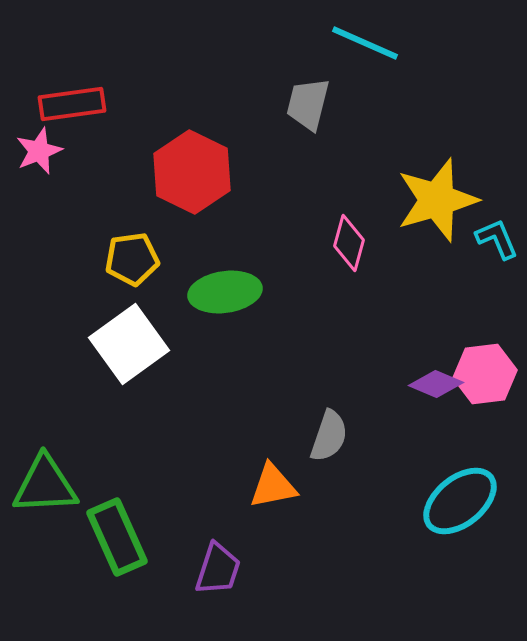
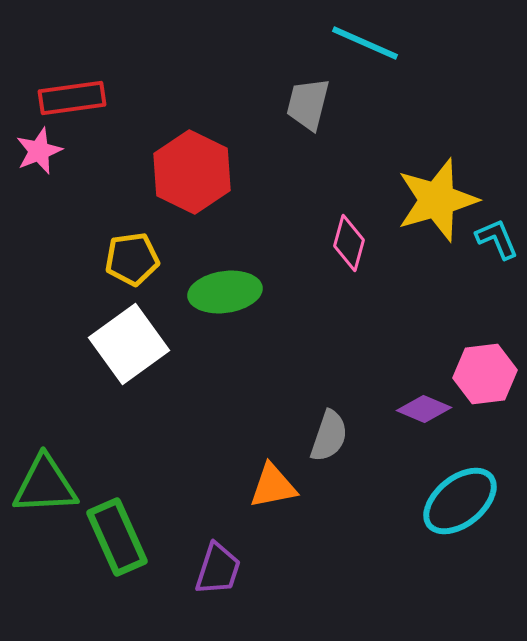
red rectangle: moved 6 px up
purple diamond: moved 12 px left, 25 px down
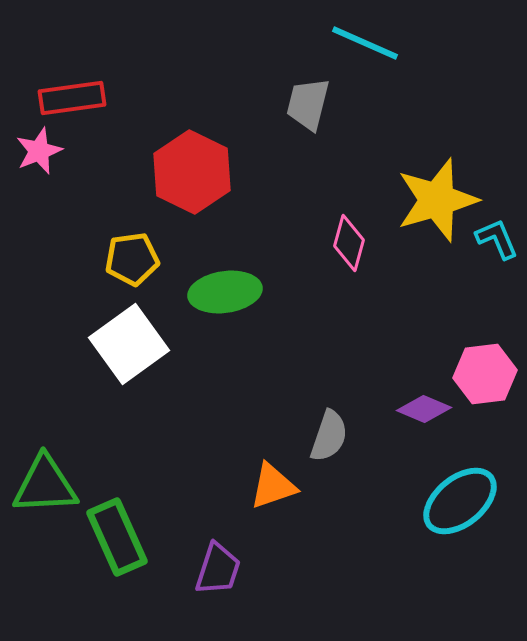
orange triangle: rotated 8 degrees counterclockwise
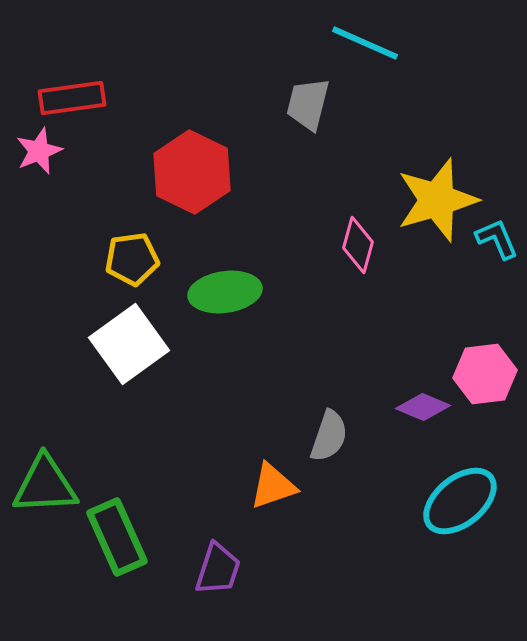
pink diamond: moved 9 px right, 2 px down
purple diamond: moved 1 px left, 2 px up
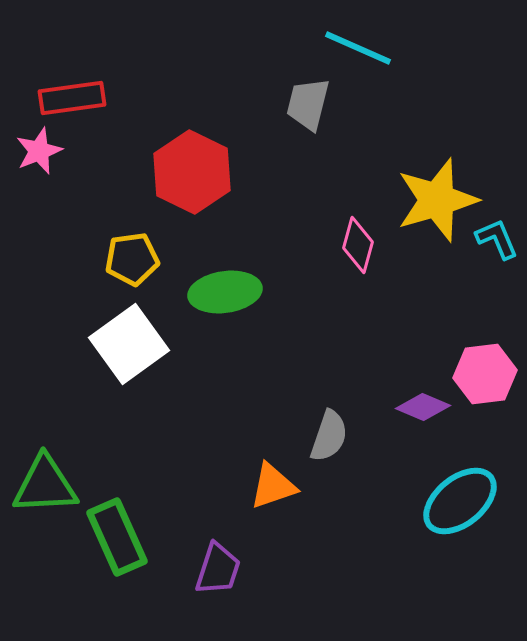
cyan line: moved 7 px left, 5 px down
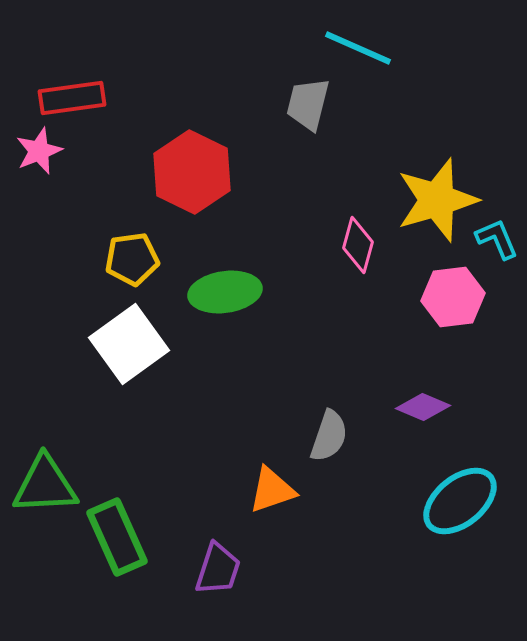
pink hexagon: moved 32 px left, 77 px up
orange triangle: moved 1 px left, 4 px down
